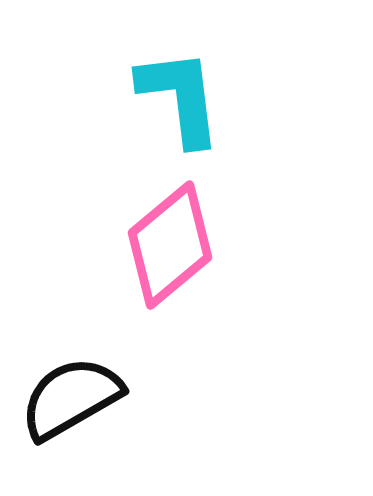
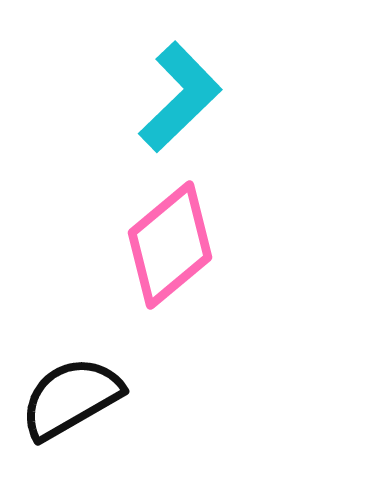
cyan L-shape: rotated 53 degrees clockwise
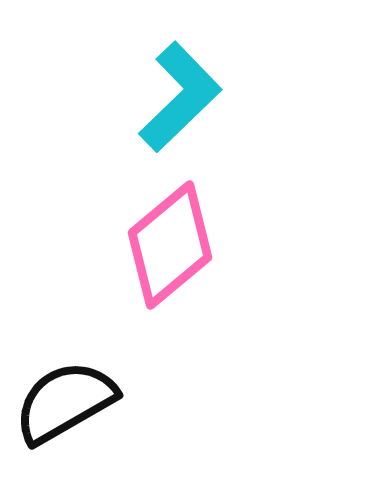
black semicircle: moved 6 px left, 4 px down
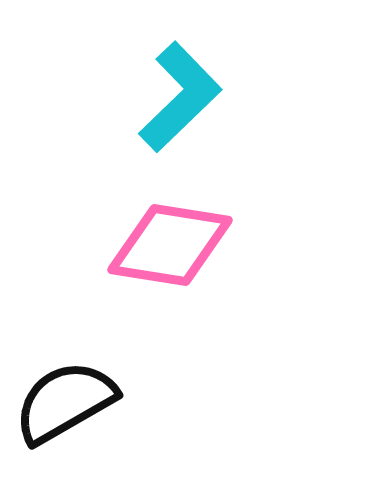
pink diamond: rotated 49 degrees clockwise
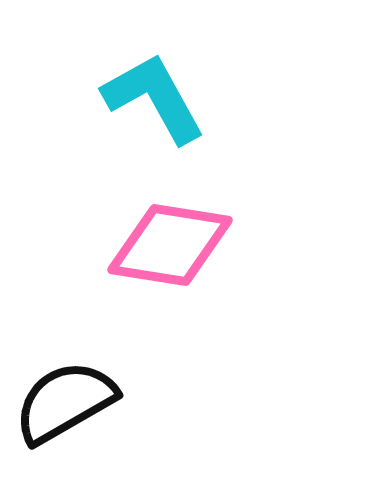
cyan L-shape: moved 26 px left, 1 px down; rotated 75 degrees counterclockwise
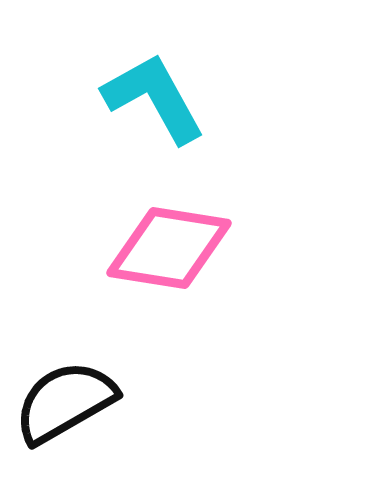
pink diamond: moved 1 px left, 3 px down
